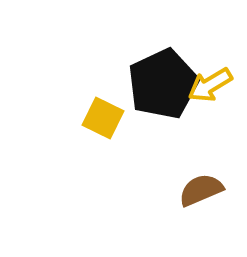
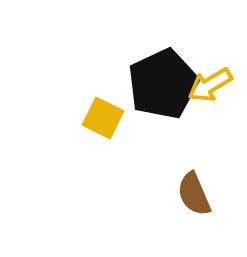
brown semicircle: moved 7 px left, 4 px down; rotated 90 degrees counterclockwise
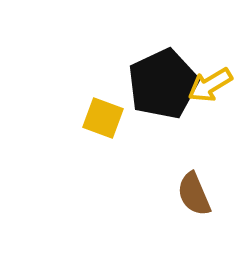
yellow square: rotated 6 degrees counterclockwise
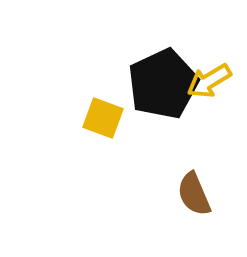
yellow arrow: moved 1 px left, 4 px up
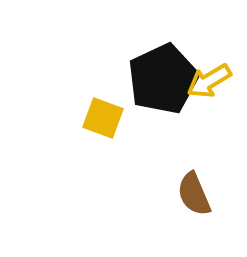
black pentagon: moved 5 px up
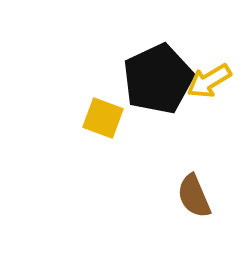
black pentagon: moved 5 px left
brown semicircle: moved 2 px down
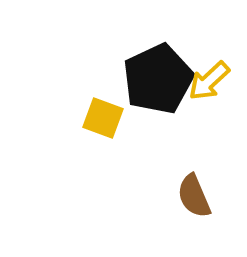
yellow arrow: rotated 12 degrees counterclockwise
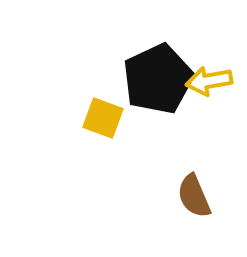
yellow arrow: rotated 33 degrees clockwise
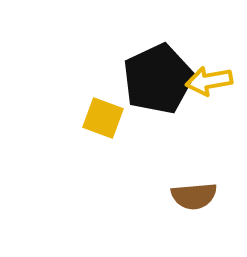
brown semicircle: rotated 72 degrees counterclockwise
